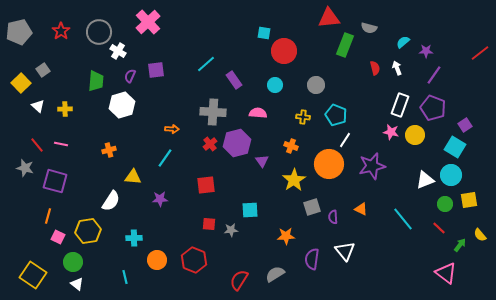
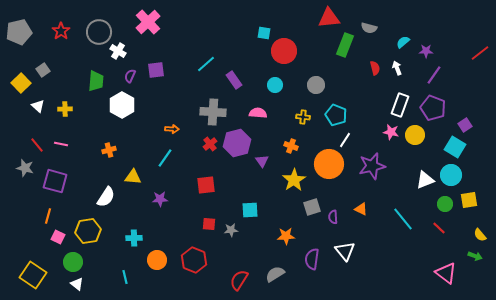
white hexagon at (122, 105): rotated 15 degrees counterclockwise
white semicircle at (111, 201): moved 5 px left, 4 px up
green arrow at (460, 245): moved 15 px right, 11 px down; rotated 72 degrees clockwise
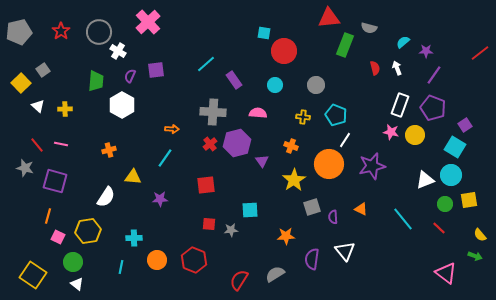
cyan line at (125, 277): moved 4 px left, 10 px up; rotated 24 degrees clockwise
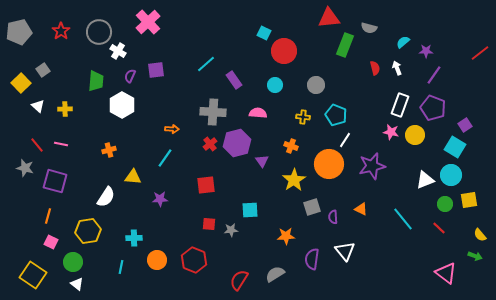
cyan square at (264, 33): rotated 16 degrees clockwise
pink square at (58, 237): moved 7 px left, 5 px down
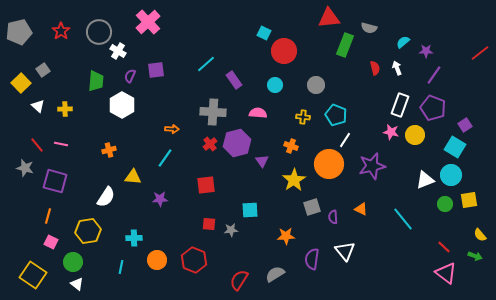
red line at (439, 228): moved 5 px right, 19 px down
